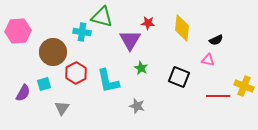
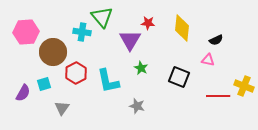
green triangle: rotated 35 degrees clockwise
pink hexagon: moved 8 px right, 1 px down
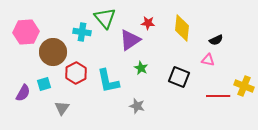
green triangle: moved 3 px right, 1 px down
purple triangle: rotated 25 degrees clockwise
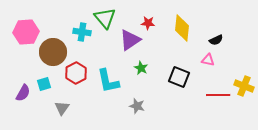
red line: moved 1 px up
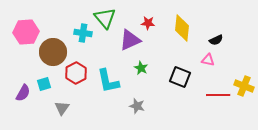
cyan cross: moved 1 px right, 1 px down
purple triangle: rotated 10 degrees clockwise
black square: moved 1 px right
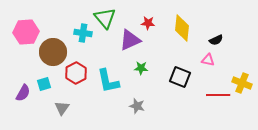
green star: rotated 24 degrees counterclockwise
yellow cross: moved 2 px left, 3 px up
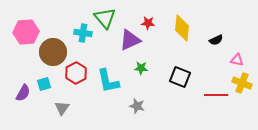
pink triangle: moved 29 px right
red line: moved 2 px left
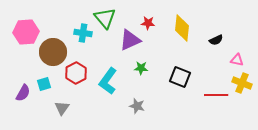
cyan L-shape: rotated 48 degrees clockwise
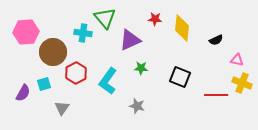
red star: moved 7 px right, 4 px up
